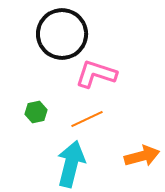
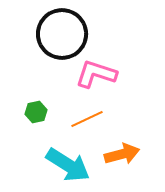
orange arrow: moved 20 px left, 2 px up
cyan arrow: moved 3 px left, 1 px down; rotated 108 degrees clockwise
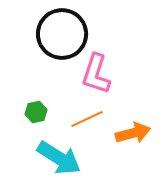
pink L-shape: rotated 90 degrees counterclockwise
orange arrow: moved 11 px right, 21 px up
cyan arrow: moved 9 px left, 7 px up
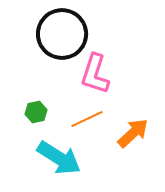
pink L-shape: moved 1 px left
orange arrow: rotated 28 degrees counterclockwise
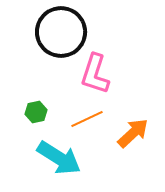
black circle: moved 1 px left, 2 px up
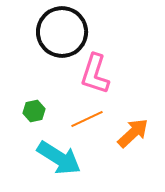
black circle: moved 1 px right
green hexagon: moved 2 px left, 1 px up
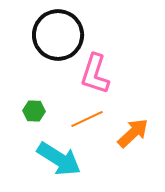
black circle: moved 4 px left, 3 px down
green hexagon: rotated 15 degrees clockwise
cyan arrow: moved 1 px down
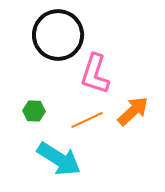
orange line: moved 1 px down
orange arrow: moved 22 px up
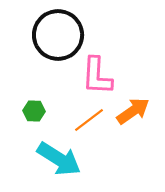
pink L-shape: moved 2 px right, 2 px down; rotated 15 degrees counterclockwise
orange arrow: rotated 8 degrees clockwise
orange line: moved 2 px right; rotated 12 degrees counterclockwise
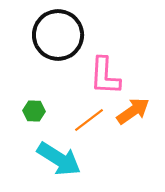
pink L-shape: moved 8 px right
